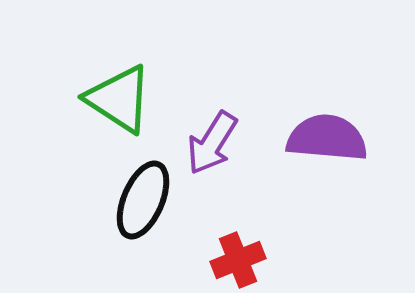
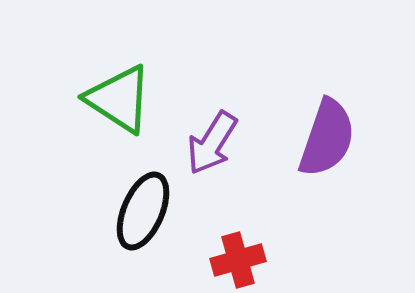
purple semicircle: rotated 104 degrees clockwise
black ellipse: moved 11 px down
red cross: rotated 6 degrees clockwise
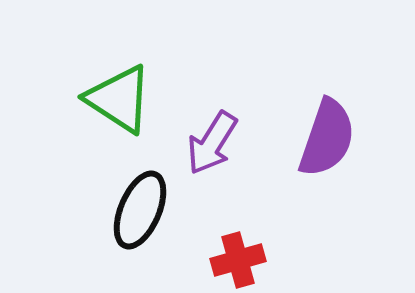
black ellipse: moved 3 px left, 1 px up
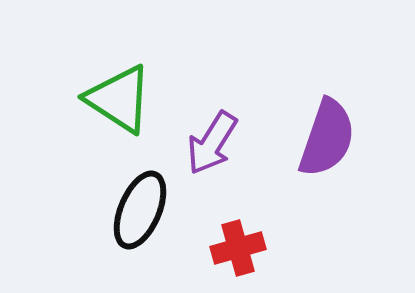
red cross: moved 12 px up
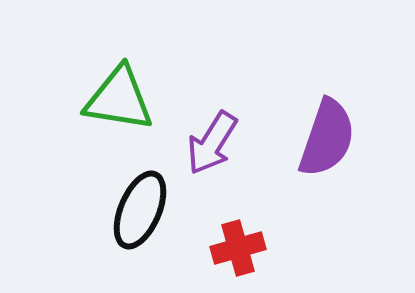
green triangle: rotated 24 degrees counterclockwise
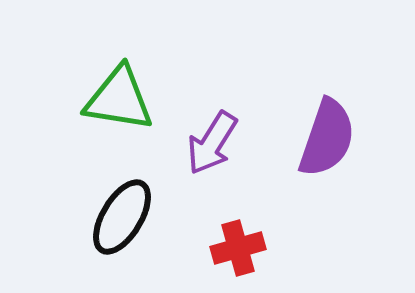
black ellipse: moved 18 px left, 7 px down; rotated 8 degrees clockwise
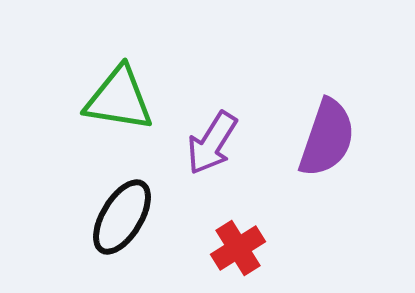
red cross: rotated 16 degrees counterclockwise
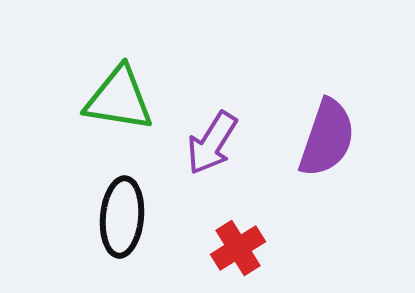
black ellipse: rotated 26 degrees counterclockwise
